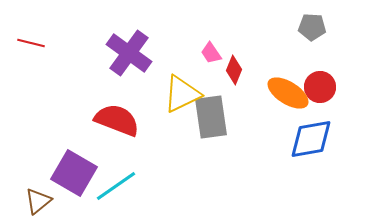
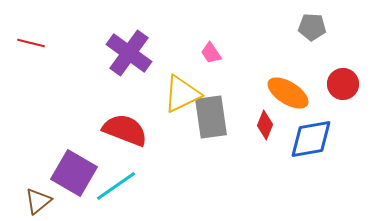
red diamond: moved 31 px right, 55 px down
red circle: moved 23 px right, 3 px up
red semicircle: moved 8 px right, 10 px down
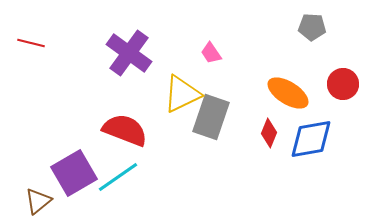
gray rectangle: rotated 27 degrees clockwise
red diamond: moved 4 px right, 8 px down
purple square: rotated 30 degrees clockwise
cyan line: moved 2 px right, 9 px up
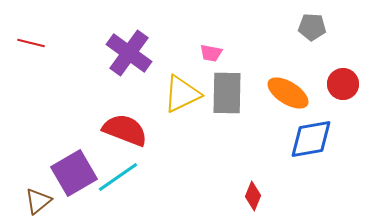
pink trapezoid: rotated 45 degrees counterclockwise
gray rectangle: moved 16 px right, 24 px up; rotated 18 degrees counterclockwise
red diamond: moved 16 px left, 63 px down
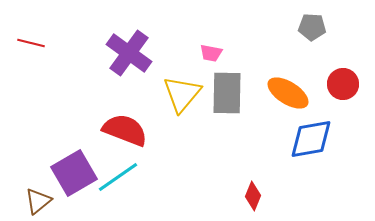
yellow triangle: rotated 24 degrees counterclockwise
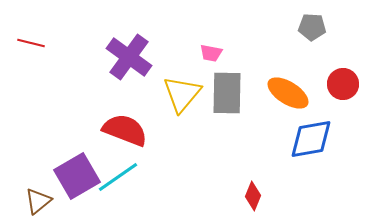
purple cross: moved 4 px down
purple square: moved 3 px right, 3 px down
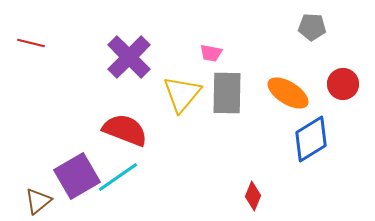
purple cross: rotated 9 degrees clockwise
blue diamond: rotated 21 degrees counterclockwise
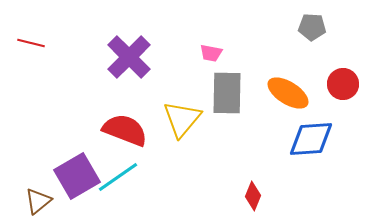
yellow triangle: moved 25 px down
blue diamond: rotated 27 degrees clockwise
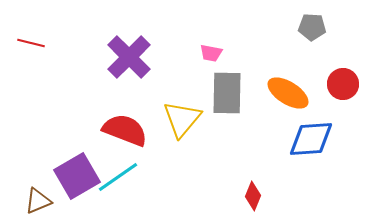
brown triangle: rotated 16 degrees clockwise
